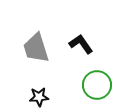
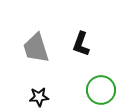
black L-shape: rotated 125 degrees counterclockwise
green circle: moved 4 px right, 5 px down
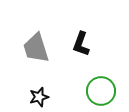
green circle: moved 1 px down
black star: rotated 12 degrees counterclockwise
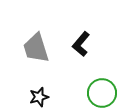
black L-shape: rotated 20 degrees clockwise
green circle: moved 1 px right, 2 px down
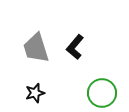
black L-shape: moved 6 px left, 3 px down
black star: moved 4 px left, 4 px up
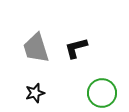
black L-shape: moved 1 px right, 1 px down; rotated 35 degrees clockwise
